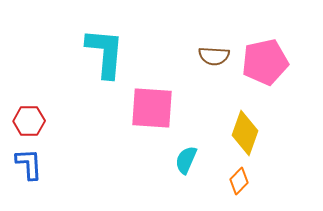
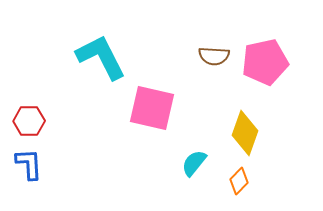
cyan L-shape: moved 4 px left, 4 px down; rotated 32 degrees counterclockwise
pink square: rotated 9 degrees clockwise
cyan semicircle: moved 8 px right, 3 px down; rotated 16 degrees clockwise
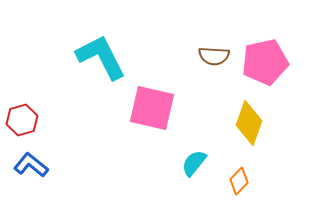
red hexagon: moved 7 px left, 1 px up; rotated 16 degrees counterclockwise
yellow diamond: moved 4 px right, 10 px up
blue L-shape: moved 2 px right, 1 px down; rotated 48 degrees counterclockwise
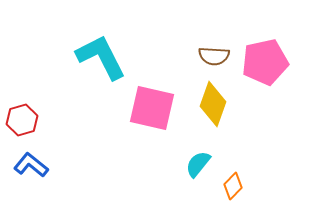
yellow diamond: moved 36 px left, 19 px up
cyan semicircle: moved 4 px right, 1 px down
orange diamond: moved 6 px left, 5 px down
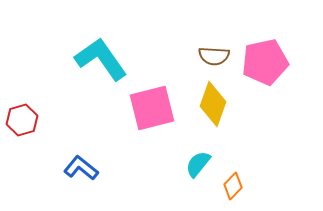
cyan L-shape: moved 2 px down; rotated 8 degrees counterclockwise
pink square: rotated 27 degrees counterclockwise
blue L-shape: moved 50 px right, 3 px down
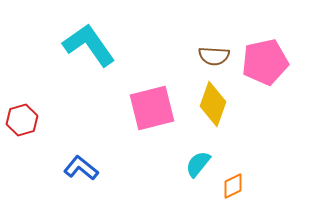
cyan L-shape: moved 12 px left, 14 px up
orange diamond: rotated 20 degrees clockwise
